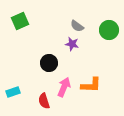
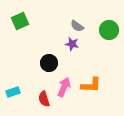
red semicircle: moved 2 px up
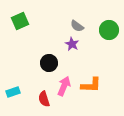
purple star: rotated 16 degrees clockwise
pink arrow: moved 1 px up
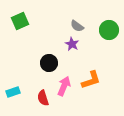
orange L-shape: moved 5 px up; rotated 20 degrees counterclockwise
red semicircle: moved 1 px left, 1 px up
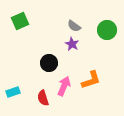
gray semicircle: moved 3 px left
green circle: moved 2 px left
